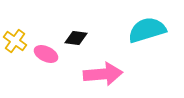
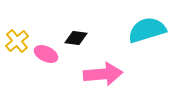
yellow cross: moved 2 px right; rotated 15 degrees clockwise
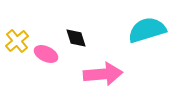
black diamond: rotated 65 degrees clockwise
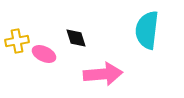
cyan semicircle: rotated 66 degrees counterclockwise
yellow cross: rotated 30 degrees clockwise
pink ellipse: moved 2 px left
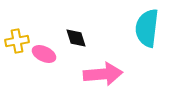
cyan semicircle: moved 2 px up
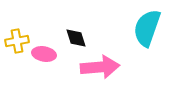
cyan semicircle: rotated 12 degrees clockwise
pink ellipse: rotated 15 degrees counterclockwise
pink arrow: moved 3 px left, 7 px up
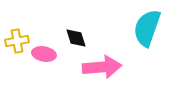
pink arrow: moved 2 px right
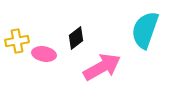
cyan semicircle: moved 2 px left, 2 px down
black diamond: rotated 70 degrees clockwise
pink arrow: rotated 24 degrees counterclockwise
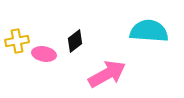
cyan semicircle: moved 4 px right, 1 px down; rotated 75 degrees clockwise
black diamond: moved 1 px left, 3 px down
pink arrow: moved 5 px right, 7 px down
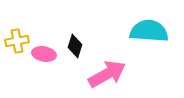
black diamond: moved 5 px down; rotated 35 degrees counterclockwise
